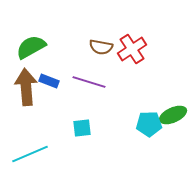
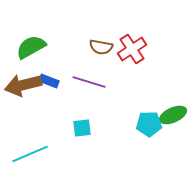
brown arrow: moved 3 px left, 2 px up; rotated 99 degrees counterclockwise
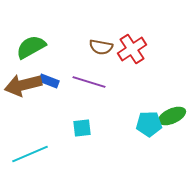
green ellipse: moved 1 px left, 1 px down
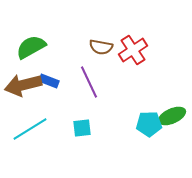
red cross: moved 1 px right, 1 px down
purple line: rotated 48 degrees clockwise
cyan line: moved 25 px up; rotated 9 degrees counterclockwise
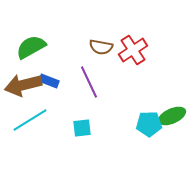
cyan line: moved 9 px up
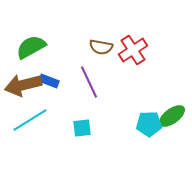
green ellipse: rotated 12 degrees counterclockwise
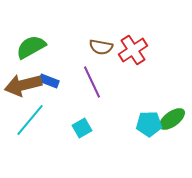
purple line: moved 3 px right
green ellipse: moved 3 px down
cyan line: rotated 18 degrees counterclockwise
cyan square: rotated 24 degrees counterclockwise
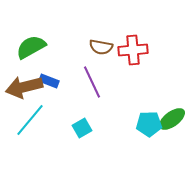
red cross: rotated 28 degrees clockwise
brown arrow: moved 1 px right, 2 px down
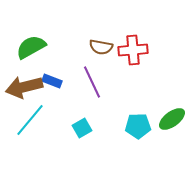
blue rectangle: moved 3 px right
cyan pentagon: moved 11 px left, 2 px down
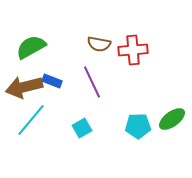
brown semicircle: moved 2 px left, 3 px up
cyan line: moved 1 px right
